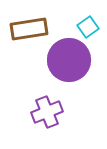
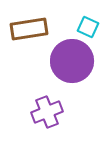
cyan square: rotated 30 degrees counterclockwise
purple circle: moved 3 px right, 1 px down
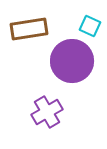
cyan square: moved 2 px right, 1 px up
purple cross: rotated 8 degrees counterclockwise
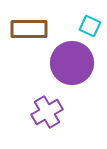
brown rectangle: rotated 9 degrees clockwise
purple circle: moved 2 px down
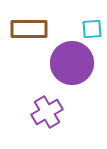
cyan square: moved 2 px right, 3 px down; rotated 30 degrees counterclockwise
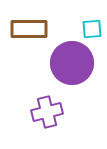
purple cross: rotated 16 degrees clockwise
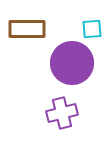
brown rectangle: moved 2 px left
purple cross: moved 15 px right, 1 px down
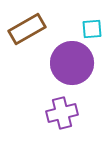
brown rectangle: rotated 30 degrees counterclockwise
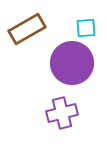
cyan square: moved 6 px left, 1 px up
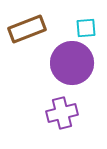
brown rectangle: rotated 9 degrees clockwise
